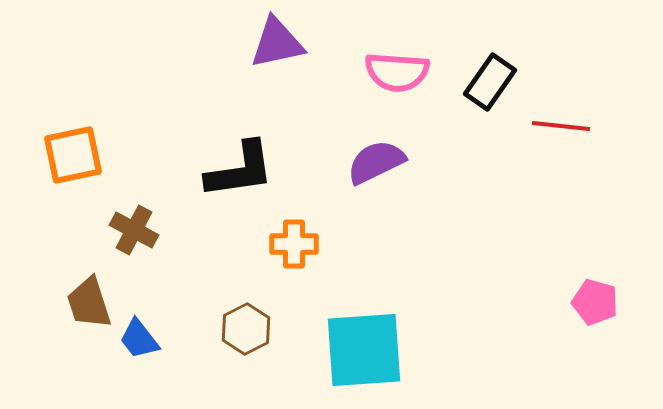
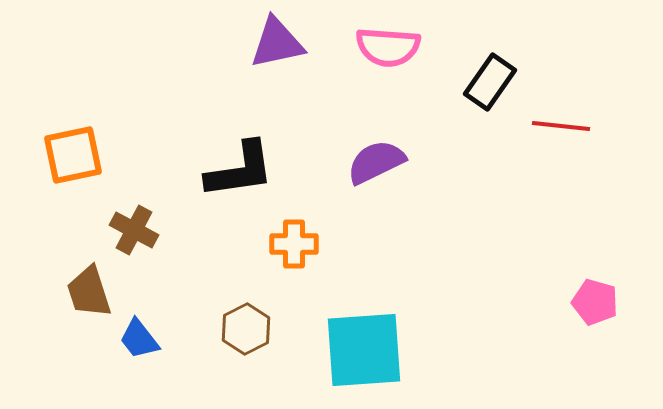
pink semicircle: moved 9 px left, 25 px up
brown trapezoid: moved 11 px up
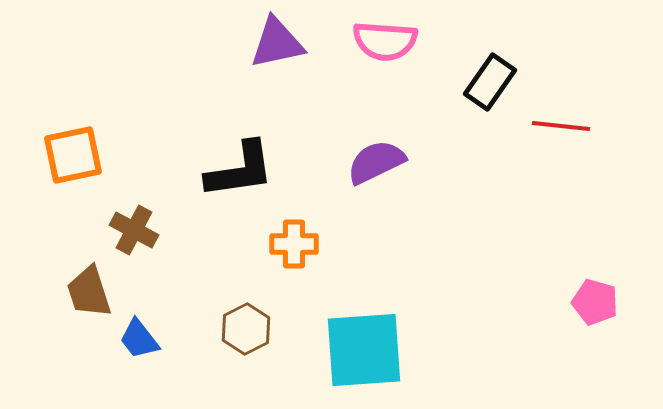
pink semicircle: moved 3 px left, 6 px up
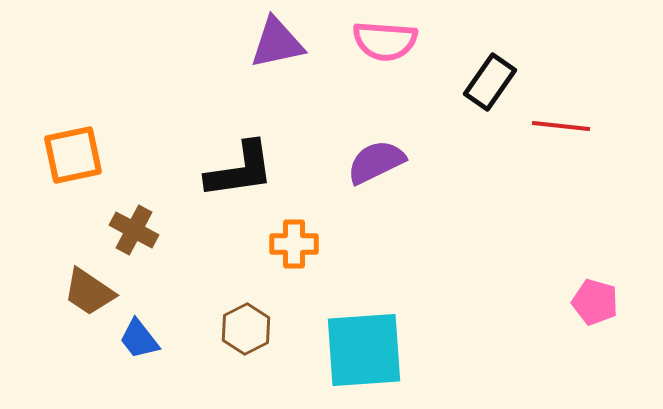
brown trapezoid: rotated 38 degrees counterclockwise
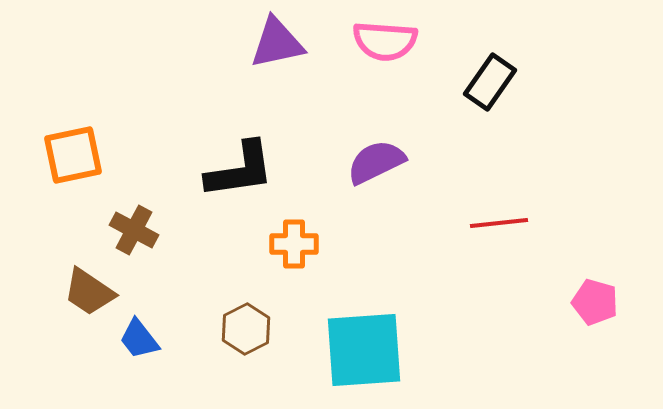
red line: moved 62 px left, 97 px down; rotated 12 degrees counterclockwise
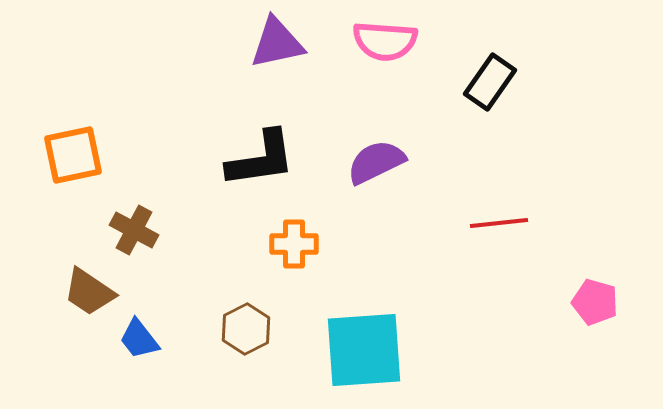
black L-shape: moved 21 px right, 11 px up
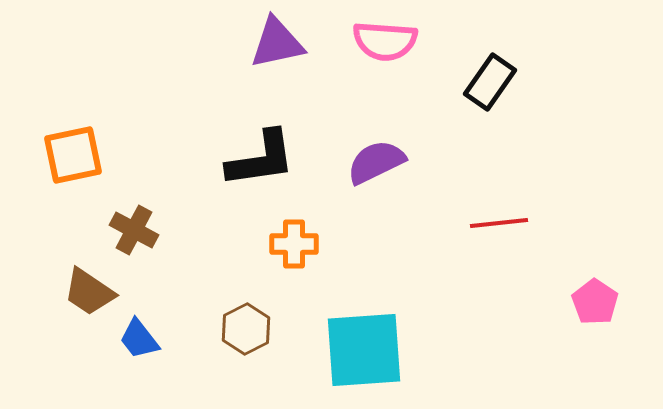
pink pentagon: rotated 18 degrees clockwise
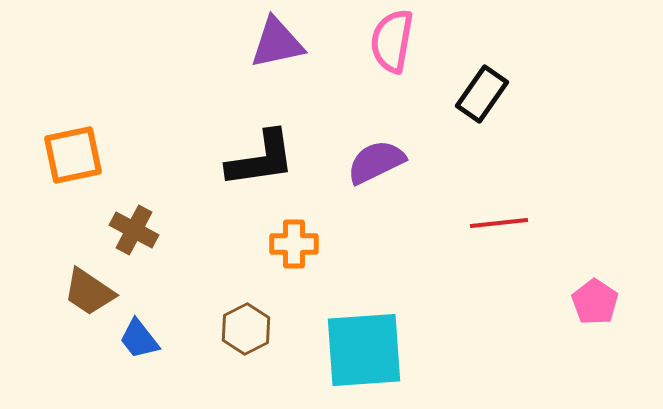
pink semicircle: moved 7 px right; rotated 96 degrees clockwise
black rectangle: moved 8 px left, 12 px down
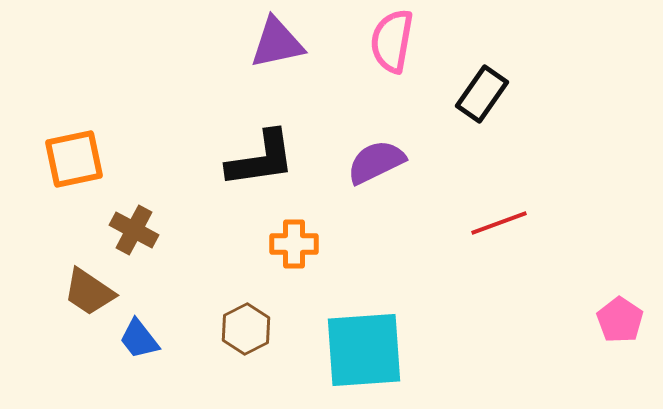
orange square: moved 1 px right, 4 px down
red line: rotated 14 degrees counterclockwise
pink pentagon: moved 25 px right, 18 px down
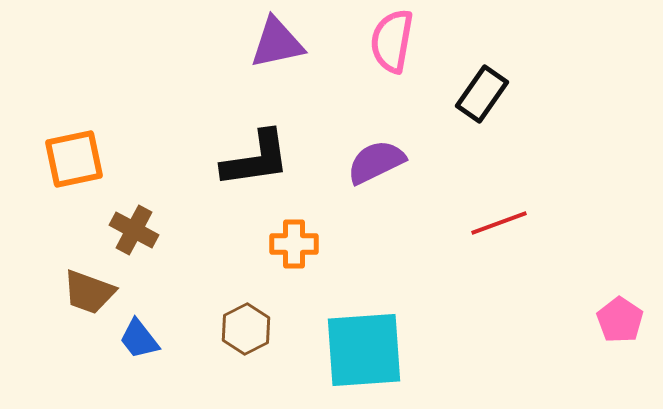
black L-shape: moved 5 px left
brown trapezoid: rotated 14 degrees counterclockwise
